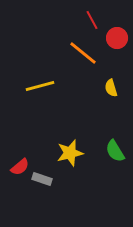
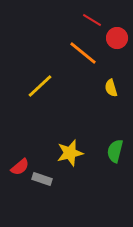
red line: rotated 30 degrees counterclockwise
yellow line: rotated 28 degrees counterclockwise
green semicircle: rotated 45 degrees clockwise
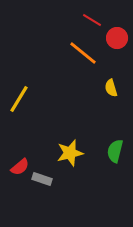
yellow line: moved 21 px left, 13 px down; rotated 16 degrees counterclockwise
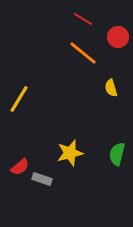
red line: moved 9 px left, 1 px up
red circle: moved 1 px right, 1 px up
green semicircle: moved 2 px right, 3 px down
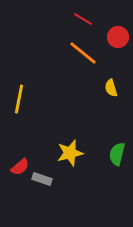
yellow line: rotated 20 degrees counterclockwise
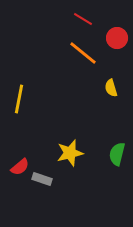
red circle: moved 1 px left, 1 px down
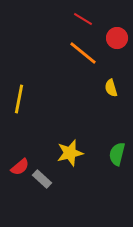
gray rectangle: rotated 24 degrees clockwise
